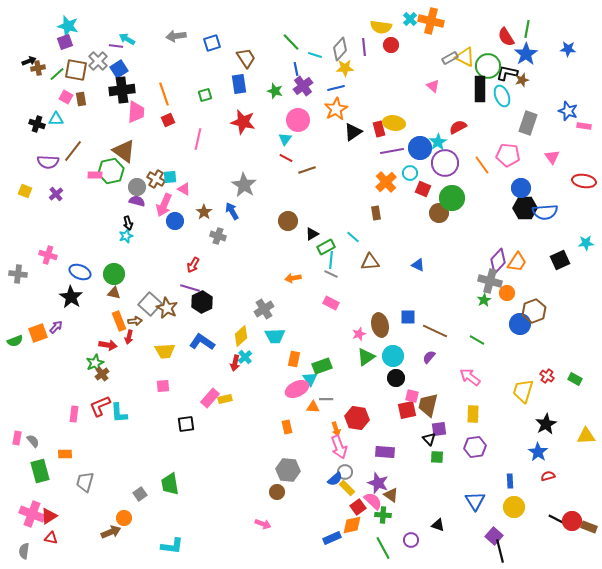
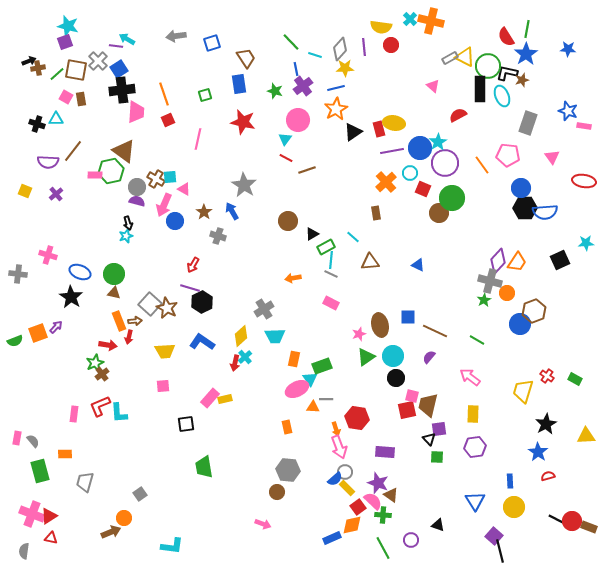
red semicircle at (458, 127): moved 12 px up
green trapezoid at (170, 484): moved 34 px right, 17 px up
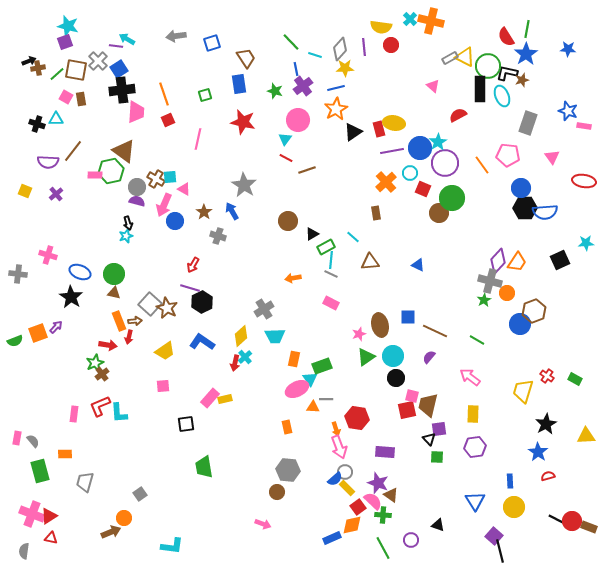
yellow trapezoid at (165, 351): rotated 30 degrees counterclockwise
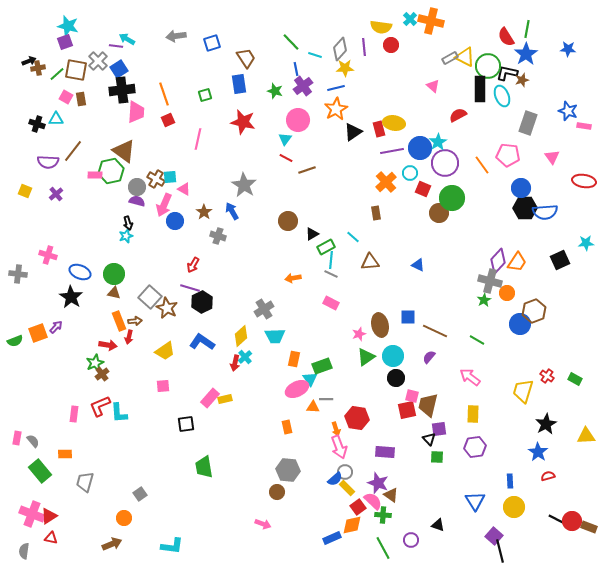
gray square at (150, 304): moved 7 px up
green rectangle at (40, 471): rotated 25 degrees counterclockwise
brown arrow at (111, 532): moved 1 px right, 12 px down
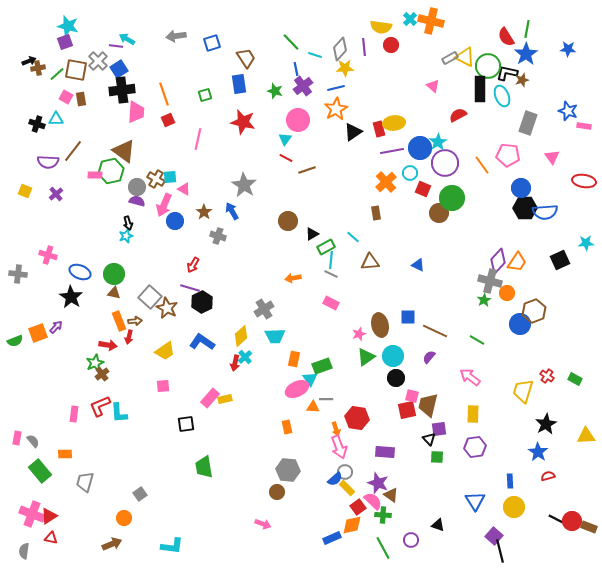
yellow ellipse at (394, 123): rotated 15 degrees counterclockwise
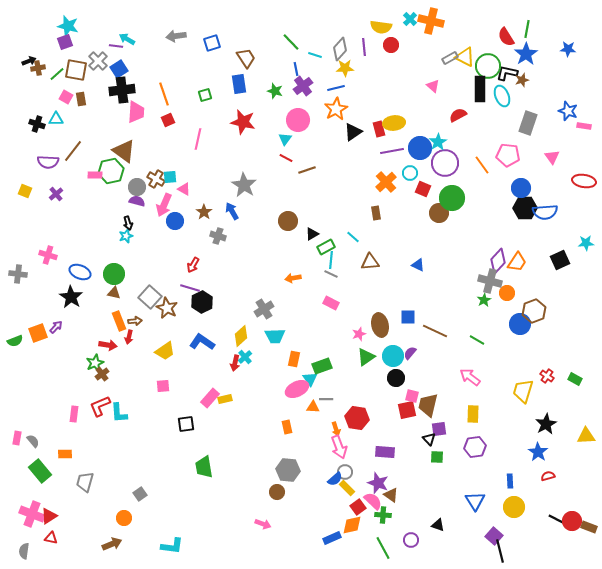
purple semicircle at (429, 357): moved 19 px left, 4 px up
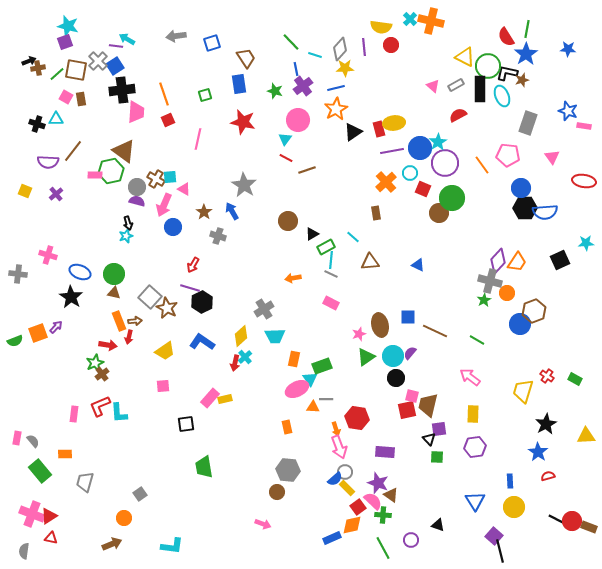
gray rectangle at (450, 58): moved 6 px right, 27 px down
blue square at (119, 69): moved 4 px left, 3 px up
blue circle at (175, 221): moved 2 px left, 6 px down
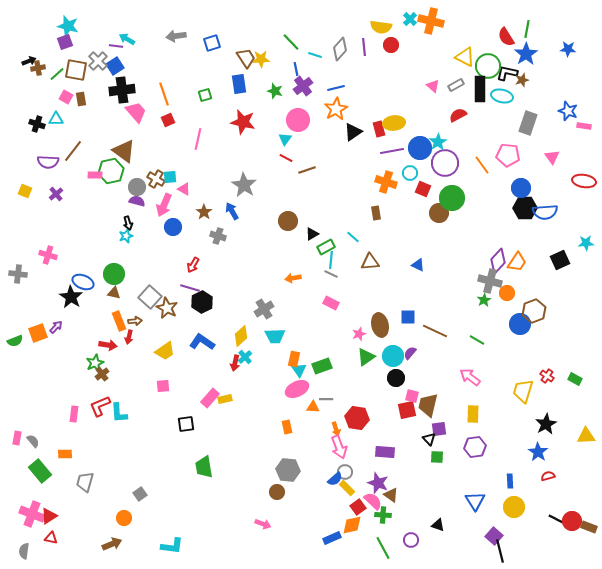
yellow star at (345, 68): moved 84 px left, 9 px up
cyan ellipse at (502, 96): rotated 55 degrees counterclockwise
pink trapezoid at (136, 112): rotated 45 degrees counterclockwise
orange cross at (386, 182): rotated 30 degrees counterclockwise
blue ellipse at (80, 272): moved 3 px right, 10 px down
cyan triangle at (310, 379): moved 11 px left, 9 px up
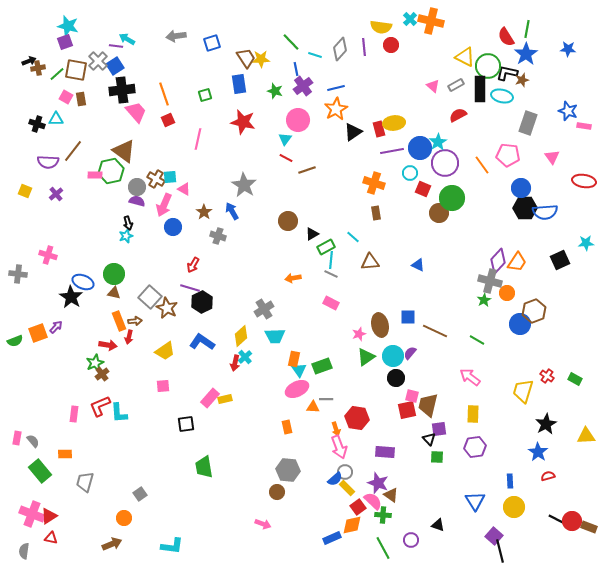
orange cross at (386, 182): moved 12 px left, 1 px down
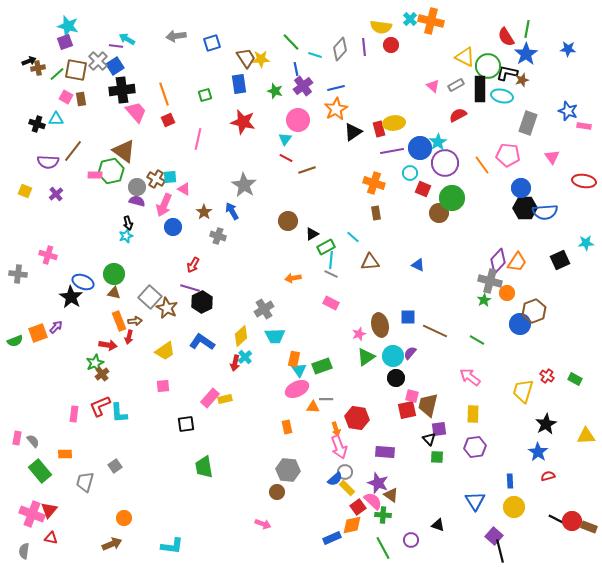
gray square at (140, 494): moved 25 px left, 28 px up
red triangle at (49, 516): moved 6 px up; rotated 18 degrees counterclockwise
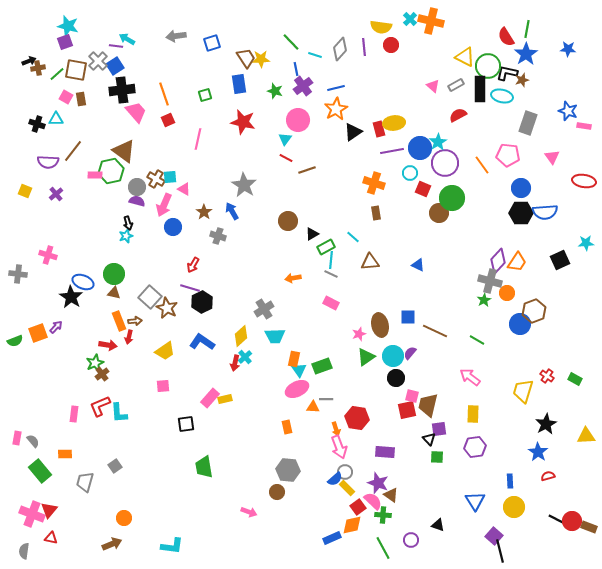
black hexagon at (525, 208): moved 4 px left, 5 px down
pink arrow at (263, 524): moved 14 px left, 12 px up
